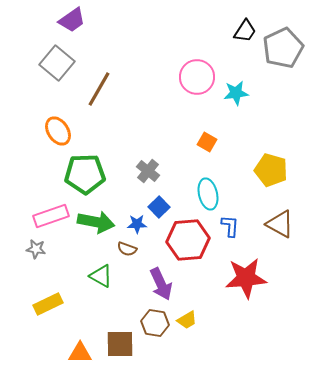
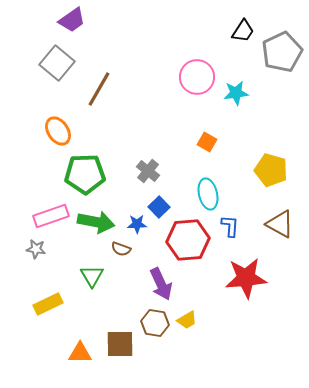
black trapezoid: moved 2 px left
gray pentagon: moved 1 px left, 4 px down
brown semicircle: moved 6 px left
green triangle: moved 9 px left; rotated 30 degrees clockwise
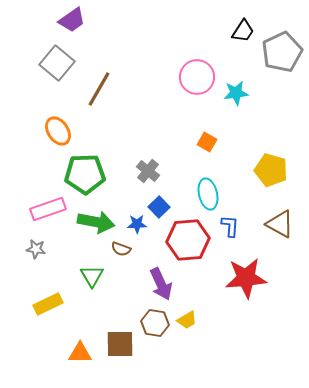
pink rectangle: moved 3 px left, 7 px up
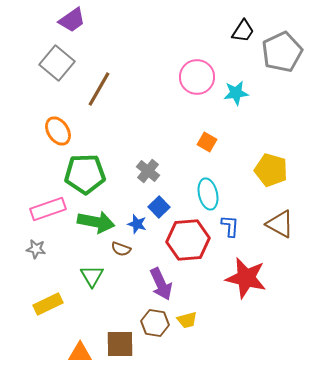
blue star: rotated 18 degrees clockwise
red star: rotated 18 degrees clockwise
yellow trapezoid: rotated 15 degrees clockwise
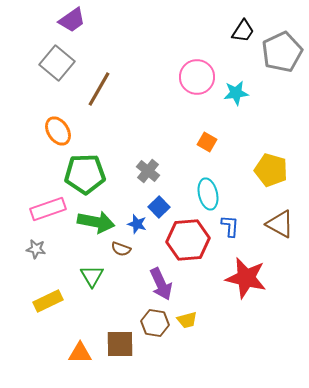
yellow rectangle: moved 3 px up
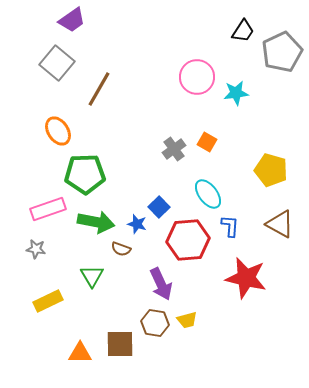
gray cross: moved 26 px right, 22 px up; rotated 15 degrees clockwise
cyan ellipse: rotated 24 degrees counterclockwise
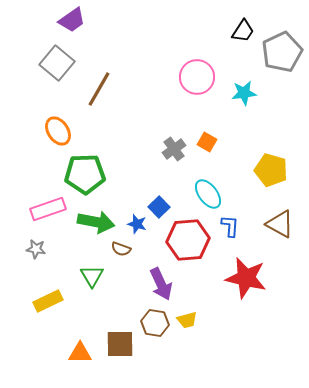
cyan star: moved 8 px right
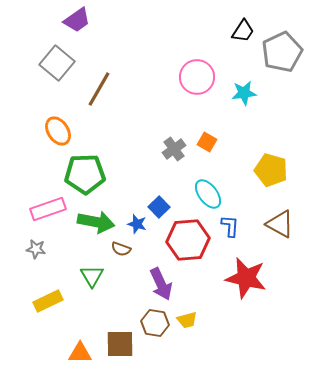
purple trapezoid: moved 5 px right
